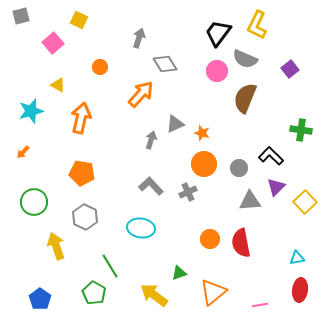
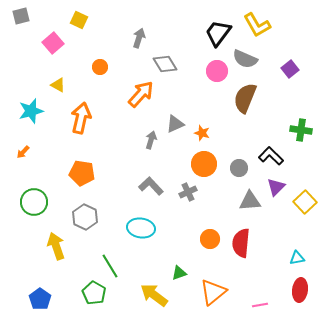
yellow L-shape at (257, 25): rotated 56 degrees counterclockwise
red semicircle at (241, 243): rotated 16 degrees clockwise
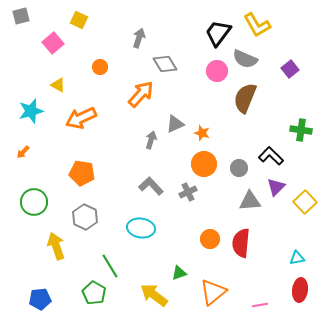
orange arrow at (81, 118): rotated 128 degrees counterclockwise
blue pentagon at (40, 299): rotated 30 degrees clockwise
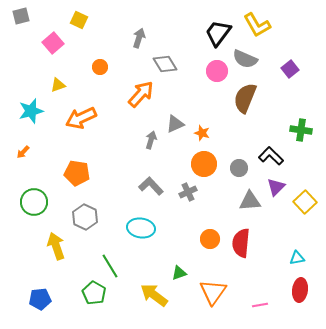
yellow triangle at (58, 85): rotated 49 degrees counterclockwise
orange pentagon at (82, 173): moved 5 px left
orange triangle at (213, 292): rotated 16 degrees counterclockwise
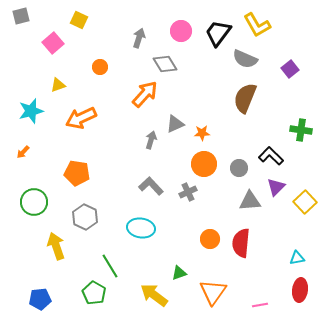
pink circle at (217, 71): moved 36 px left, 40 px up
orange arrow at (141, 94): moved 4 px right
orange star at (202, 133): rotated 21 degrees counterclockwise
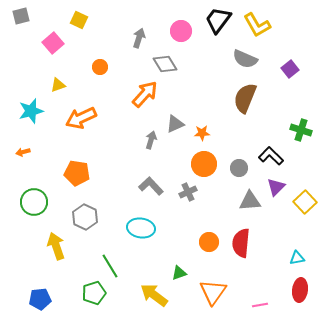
black trapezoid at (218, 33): moved 13 px up
green cross at (301, 130): rotated 10 degrees clockwise
orange arrow at (23, 152): rotated 32 degrees clockwise
orange circle at (210, 239): moved 1 px left, 3 px down
green pentagon at (94, 293): rotated 25 degrees clockwise
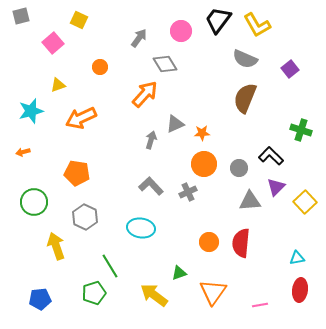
gray arrow at (139, 38): rotated 18 degrees clockwise
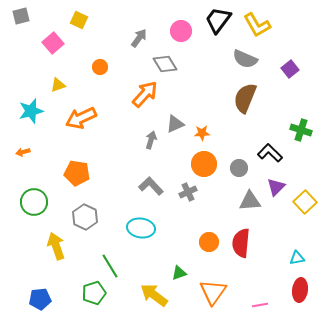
black L-shape at (271, 156): moved 1 px left, 3 px up
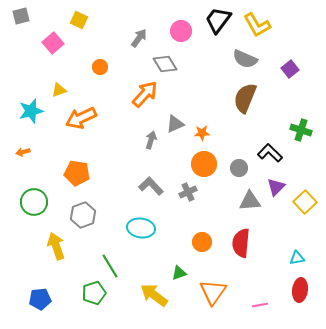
yellow triangle at (58, 85): moved 1 px right, 5 px down
gray hexagon at (85, 217): moved 2 px left, 2 px up; rotated 15 degrees clockwise
orange circle at (209, 242): moved 7 px left
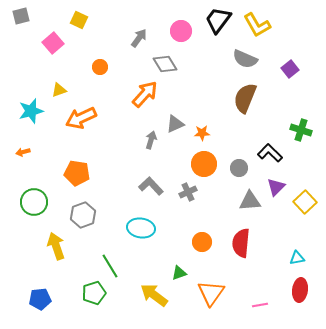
orange triangle at (213, 292): moved 2 px left, 1 px down
